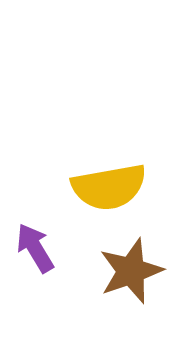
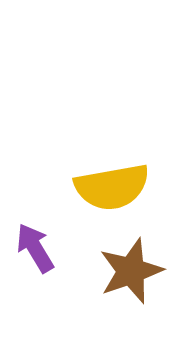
yellow semicircle: moved 3 px right
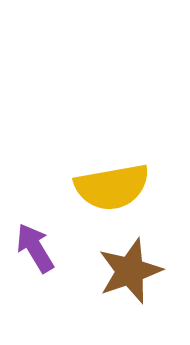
brown star: moved 1 px left
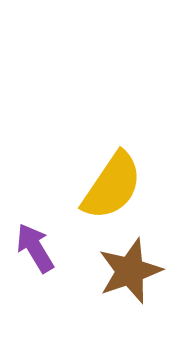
yellow semicircle: moved 1 px up; rotated 46 degrees counterclockwise
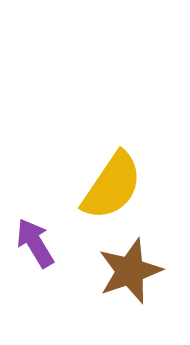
purple arrow: moved 5 px up
